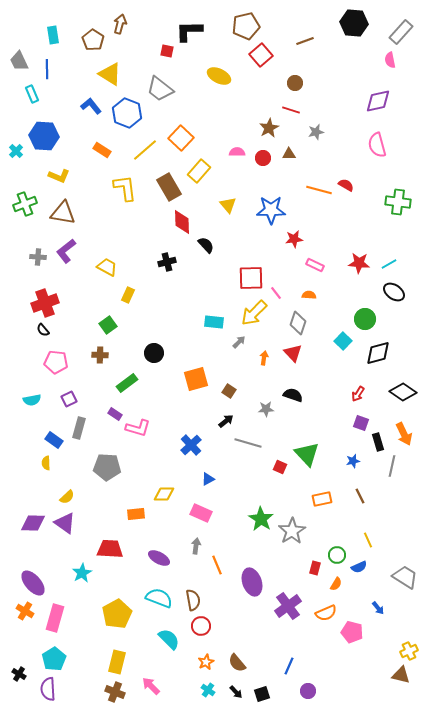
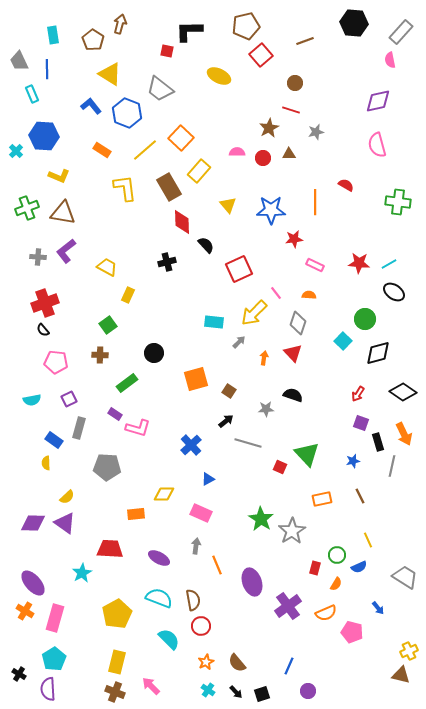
orange line at (319, 190): moved 4 px left, 12 px down; rotated 75 degrees clockwise
green cross at (25, 204): moved 2 px right, 4 px down
red square at (251, 278): moved 12 px left, 9 px up; rotated 24 degrees counterclockwise
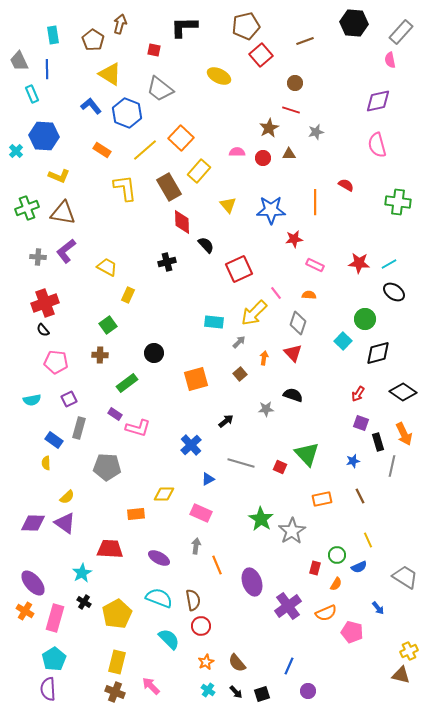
black L-shape at (189, 31): moved 5 px left, 4 px up
red square at (167, 51): moved 13 px left, 1 px up
brown square at (229, 391): moved 11 px right, 17 px up; rotated 16 degrees clockwise
gray line at (248, 443): moved 7 px left, 20 px down
black cross at (19, 674): moved 65 px right, 72 px up
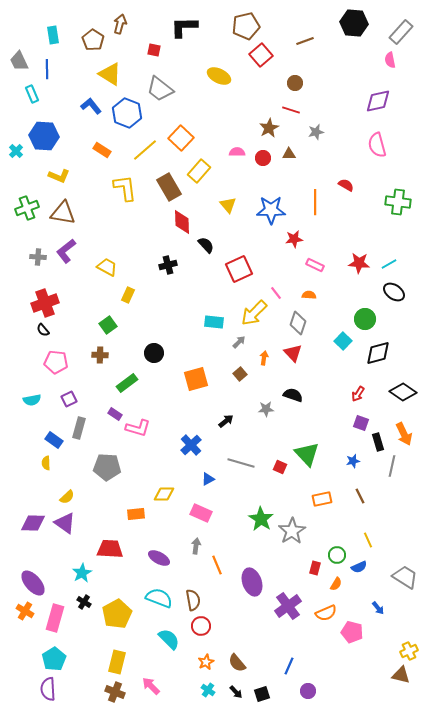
black cross at (167, 262): moved 1 px right, 3 px down
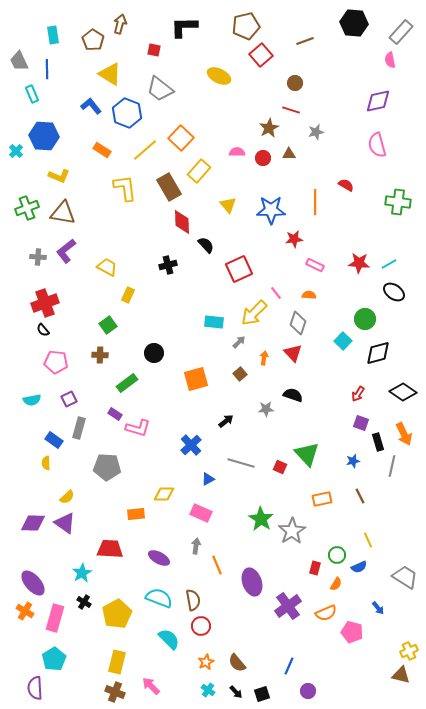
purple semicircle at (48, 689): moved 13 px left, 1 px up
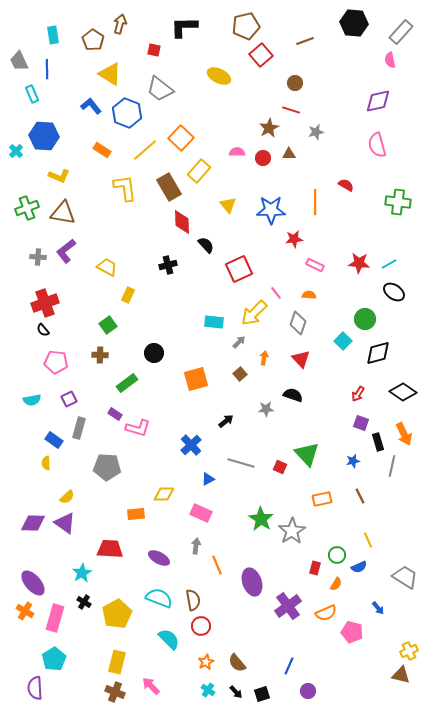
red triangle at (293, 353): moved 8 px right, 6 px down
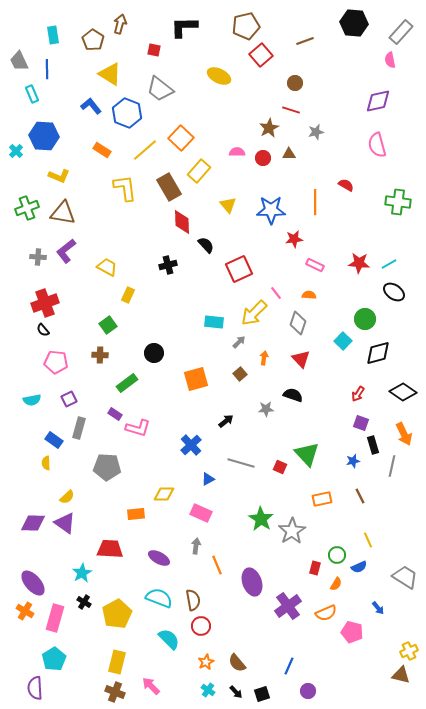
black rectangle at (378, 442): moved 5 px left, 3 px down
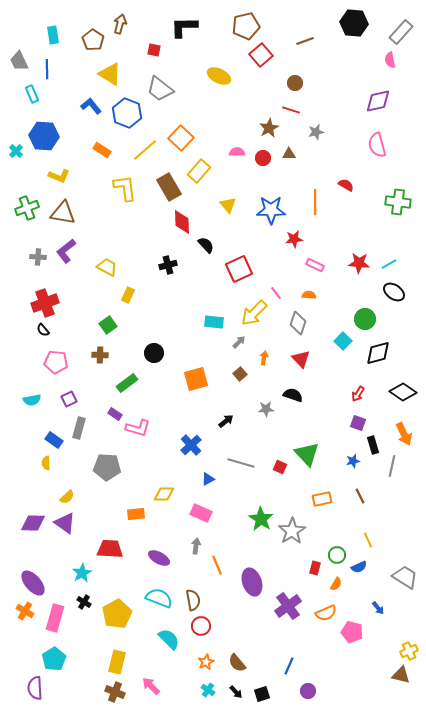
purple square at (361, 423): moved 3 px left
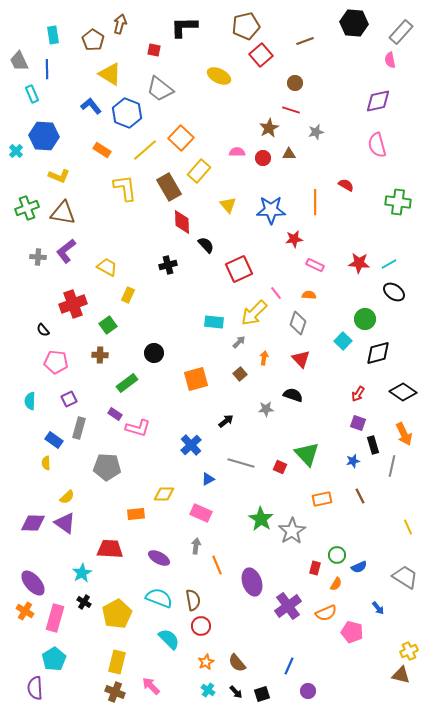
red cross at (45, 303): moved 28 px right, 1 px down
cyan semicircle at (32, 400): moved 2 px left, 1 px down; rotated 102 degrees clockwise
yellow line at (368, 540): moved 40 px right, 13 px up
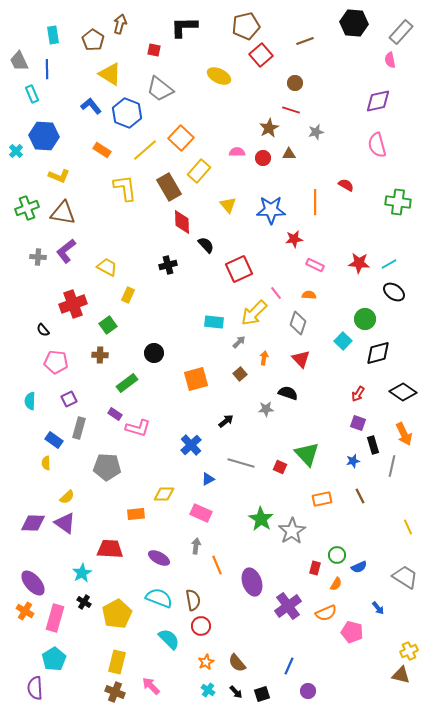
black semicircle at (293, 395): moved 5 px left, 2 px up
